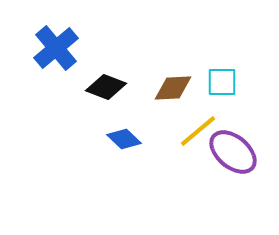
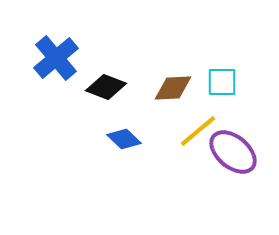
blue cross: moved 10 px down
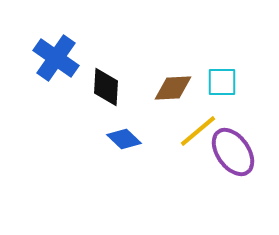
blue cross: rotated 15 degrees counterclockwise
black diamond: rotated 72 degrees clockwise
purple ellipse: rotated 15 degrees clockwise
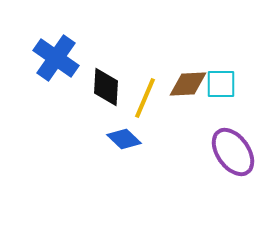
cyan square: moved 1 px left, 2 px down
brown diamond: moved 15 px right, 4 px up
yellow line: moved 53 px left, 33 px up; rotated 27 degrees counterclockwise
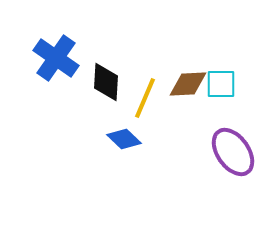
black diamond: moved 5 px up
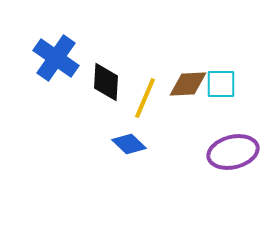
blue diamond: moved 5 px right, 5 px down
purple ellipse: rotated 69 degrees counterclockwise
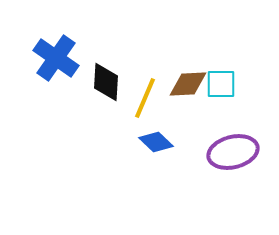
blue diamond: moved 27 px right, 2 px up
